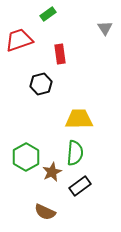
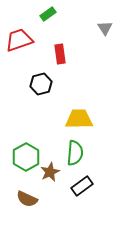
brown star: moved 2 px left
black rectangle: moved 2 px right
brown semicircle: moved 18 px left, 13 px up
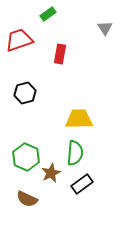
red rectangle: rotated 18 degrees clockwise
black hexagon: moved 16 px left, 9 px down
green hexagon: rotated 8 degrees counterclockwise
brown star: moved 1 px right, 1 px down
black rectangle: moved 2 px up
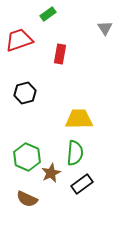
green hexagon: moved 1 px right
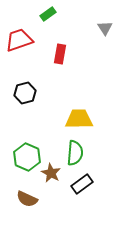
brown star: rotated 18 degrees counterclockwise
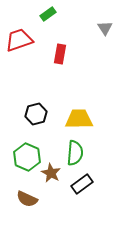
black hexagon: moved 11 px right, 21 px down
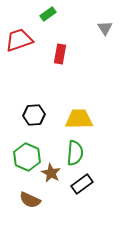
black hexagon: moved 2 px left, 1 px down; rotated 10 degrees clockwise
brown semicircle: moved 3 px right, 1 px down
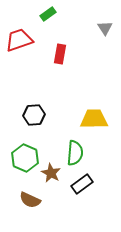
yellow trapezoid: moved 15 px right
green hexagon: moved 2 px left, 1 px down
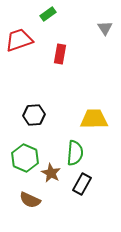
black rectangle: rotated 25 degrees counterclockwise
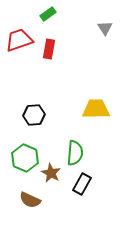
red rectangle: moved 11 px left, 5 px up
yellow trapezoid: moved 2 px right, 10 px up
